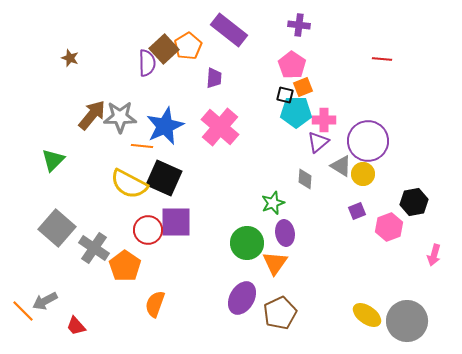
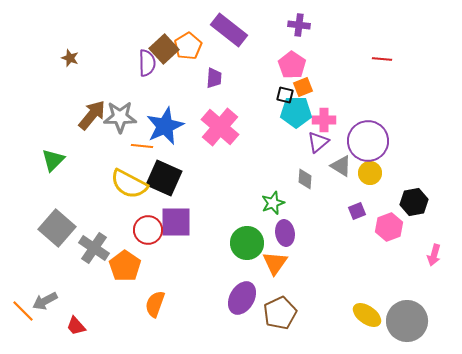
yellow circle at (363, 174): moved 7 px right, 1 px up
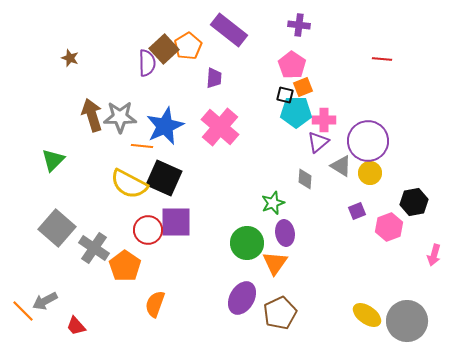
brown arrow at (92, 115): rotated 56 degrees counterclockwise
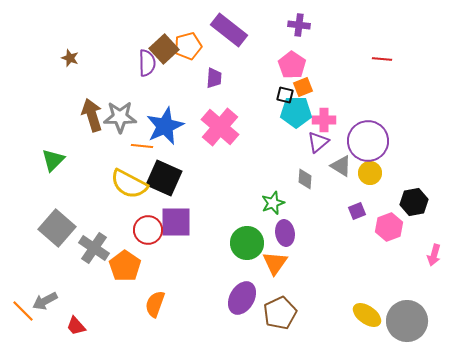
orange pentagon at (188, 46): rotated 16 degrees clockwise
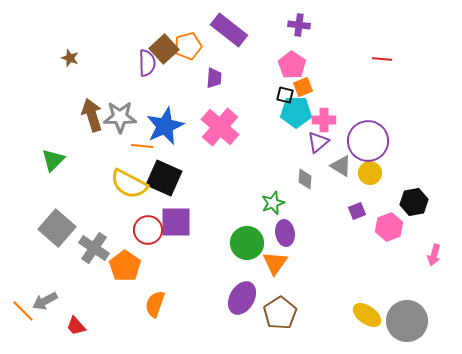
brown pentagon at (280, 313): rotated 8 degrees counterclockwise
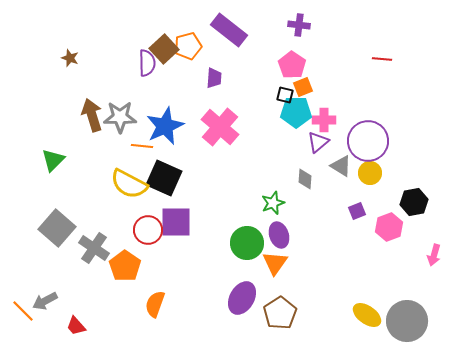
purple ellipse at (285, 233): moved 6 px left, 2 px down; rotated 10 degrees counterclockwise
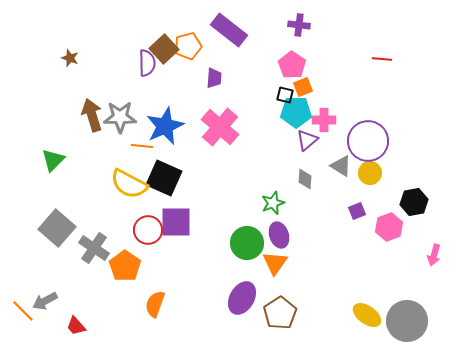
purple triangle at (318, 142): moved 11 px left, 2 px up
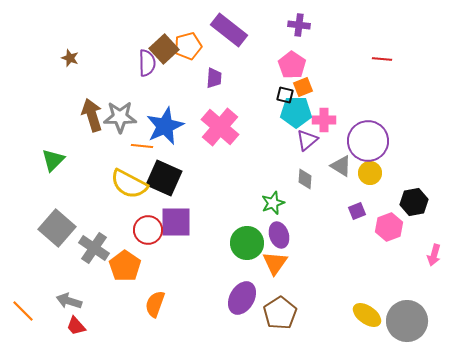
gray arrow at (45, 301): moved 24 px right; rotated 45 degrees clockwise
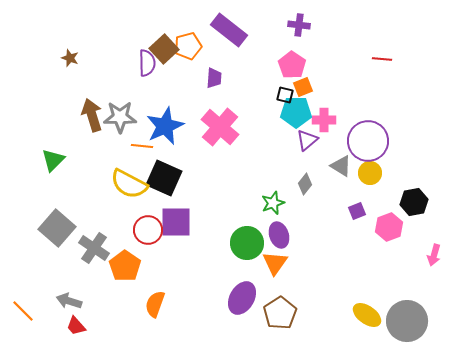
gray diamond at (305, 179): moved 5 px down; rotated 35 degrees clockwise
